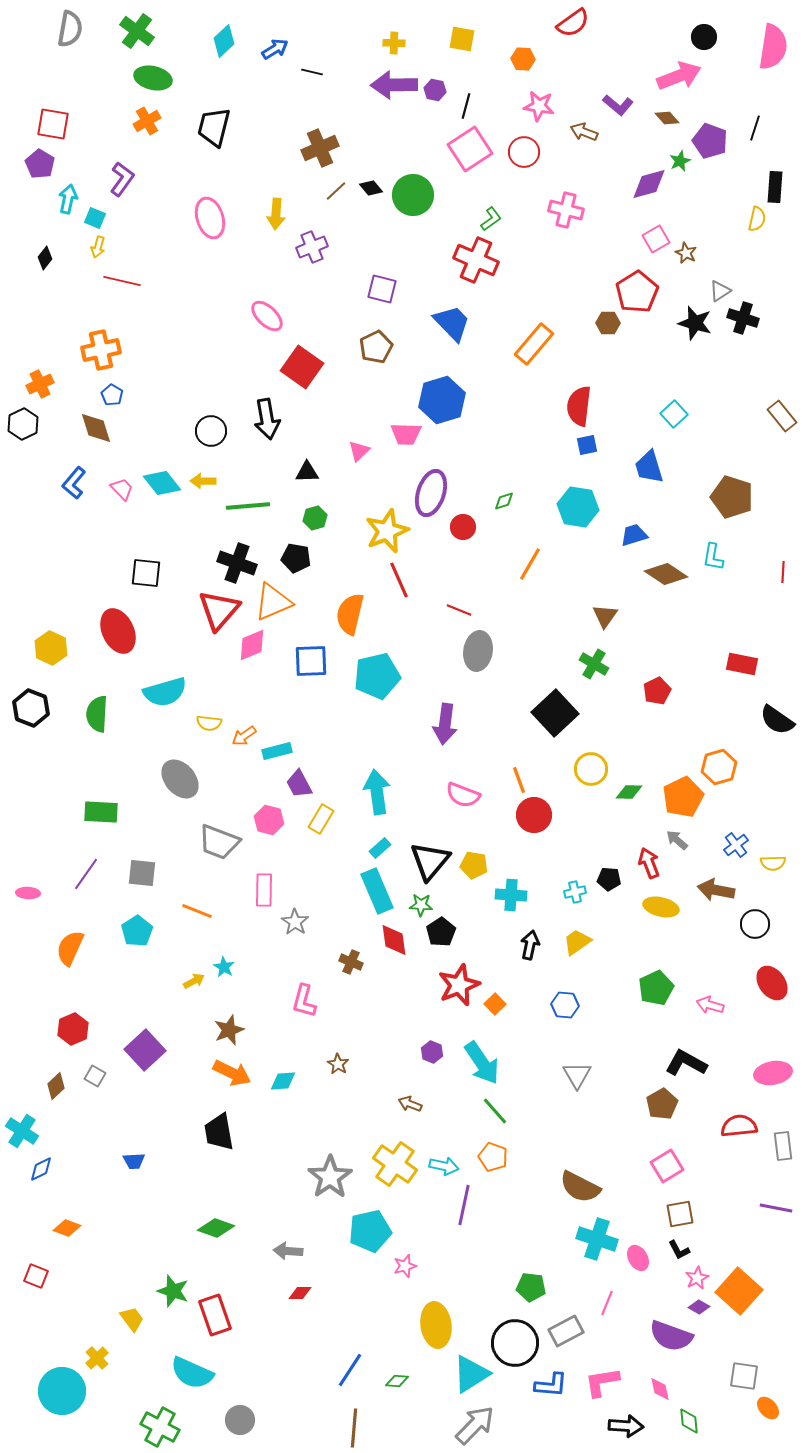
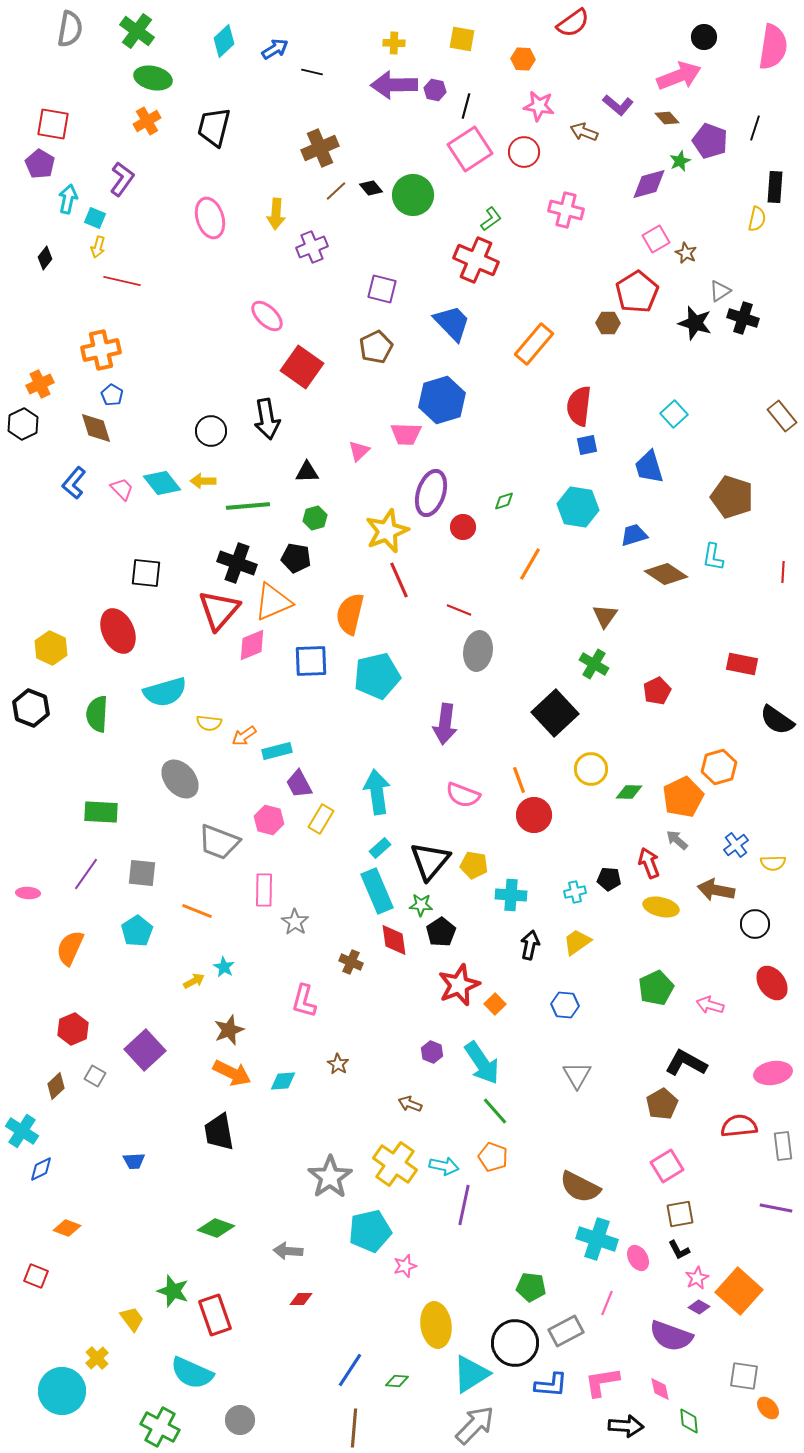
red diamond at (300, 1293): moved 1 px right, 6 px down
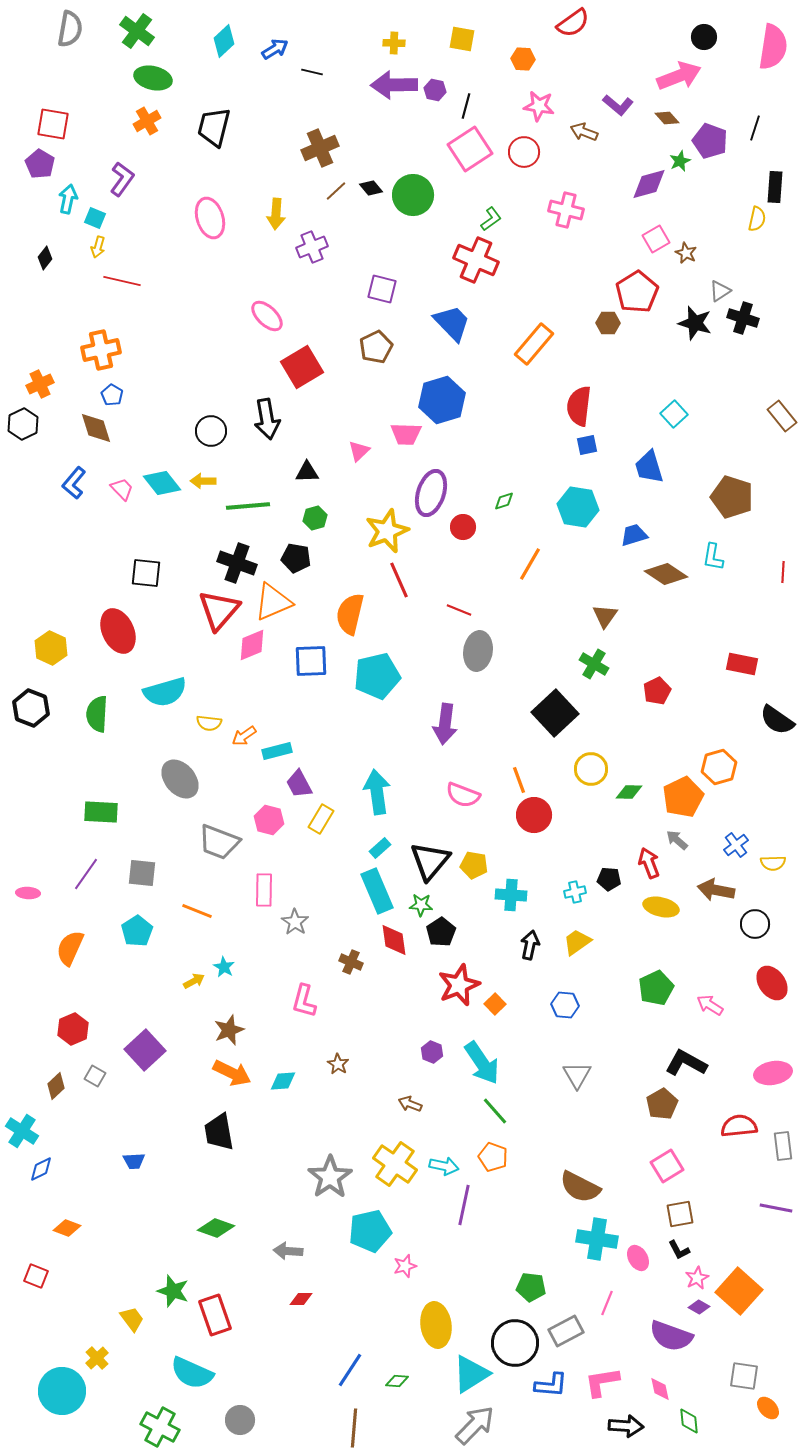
red square at (302, 367): rotated 24 degrees clockwise
pink arrow at (710, 1005): rotated 16 degrees clockwise
cyan cross at (597, 1239): rotated 9 degrees counterclockwise
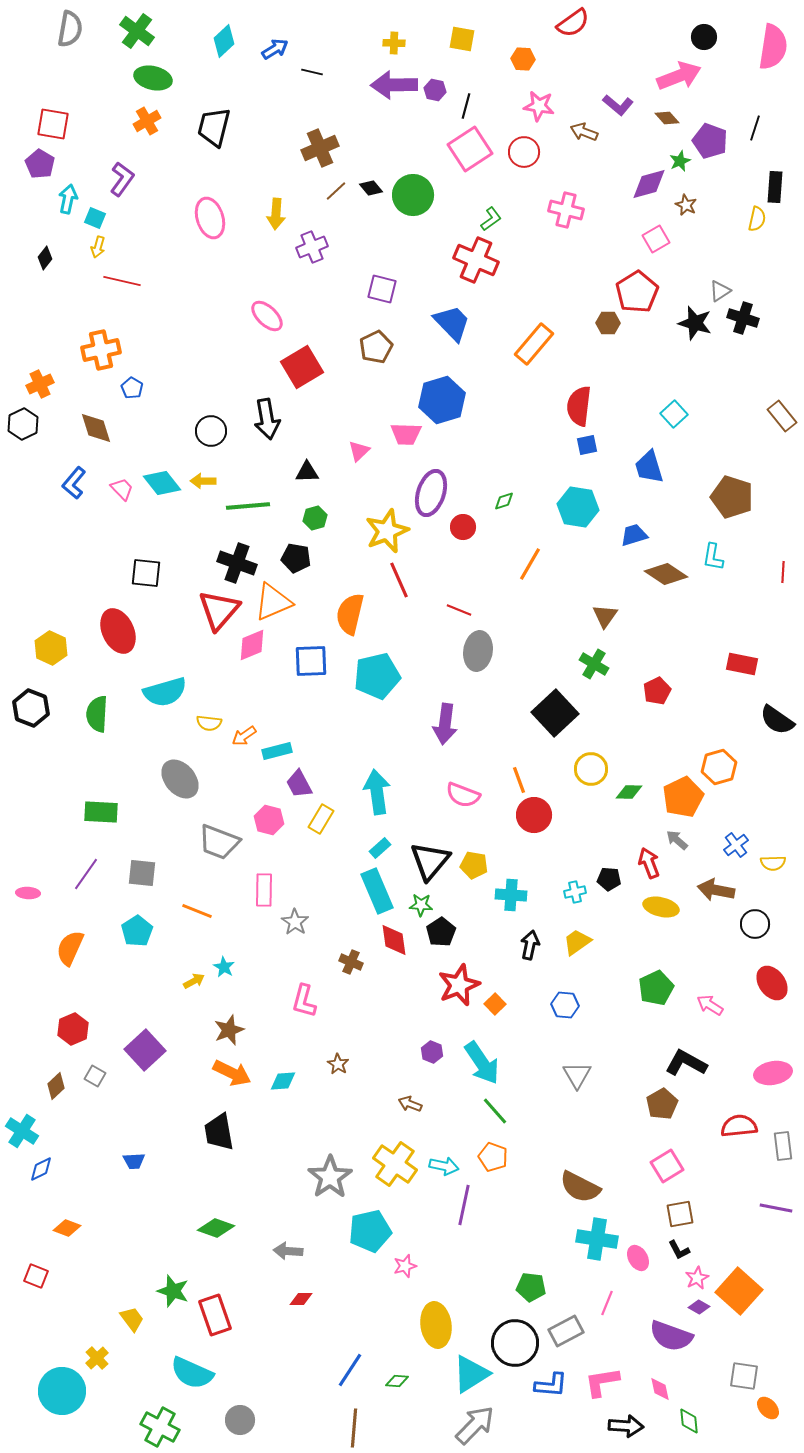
brown star at (686, 253): moved 48 px up
blue pentagon at (112, 395): moved 20 px right, 7 px up
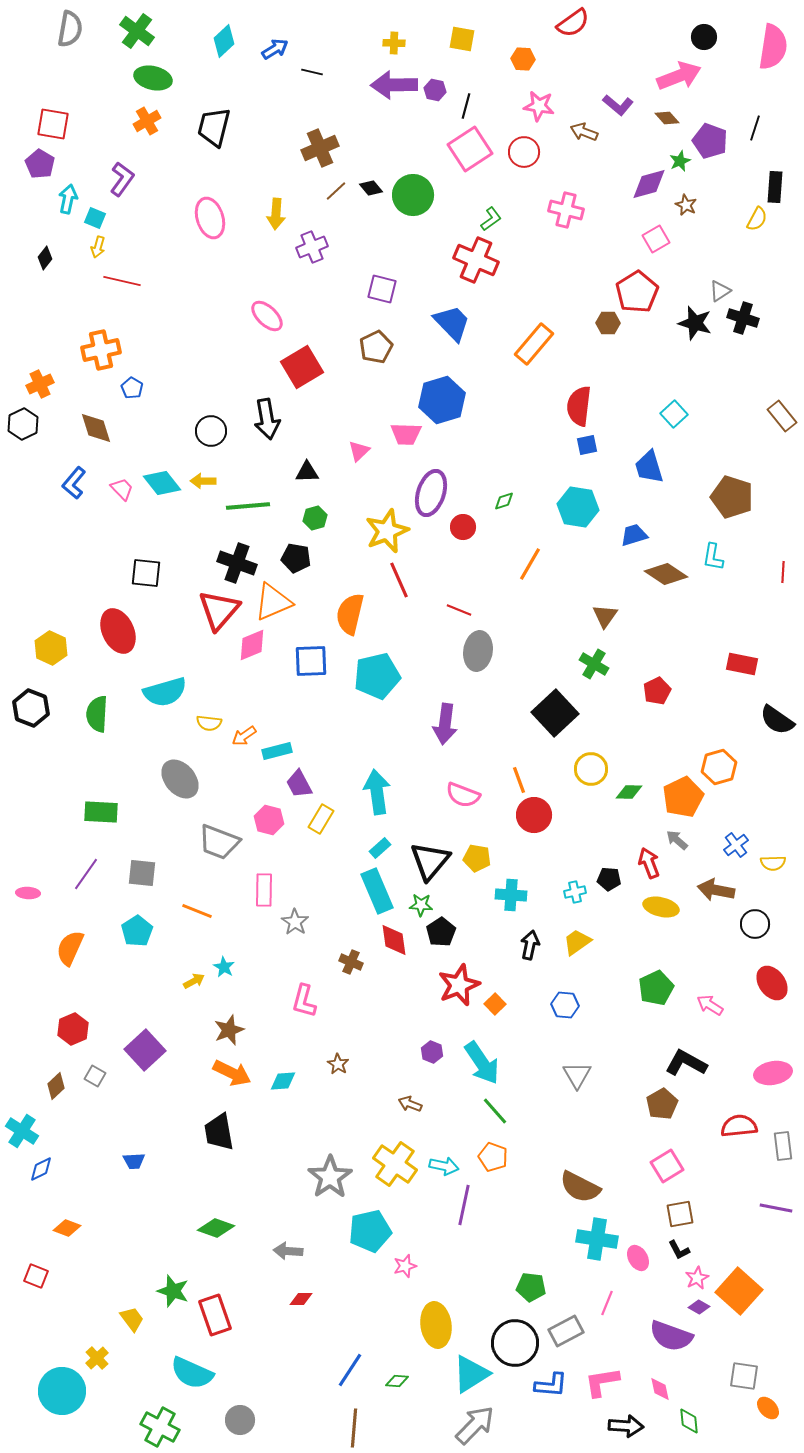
yellow semicircle at (757, 219): rotated 15 degrees clockwise
yellow pentagon at (474, 865): moved 3 px right, 7 px up
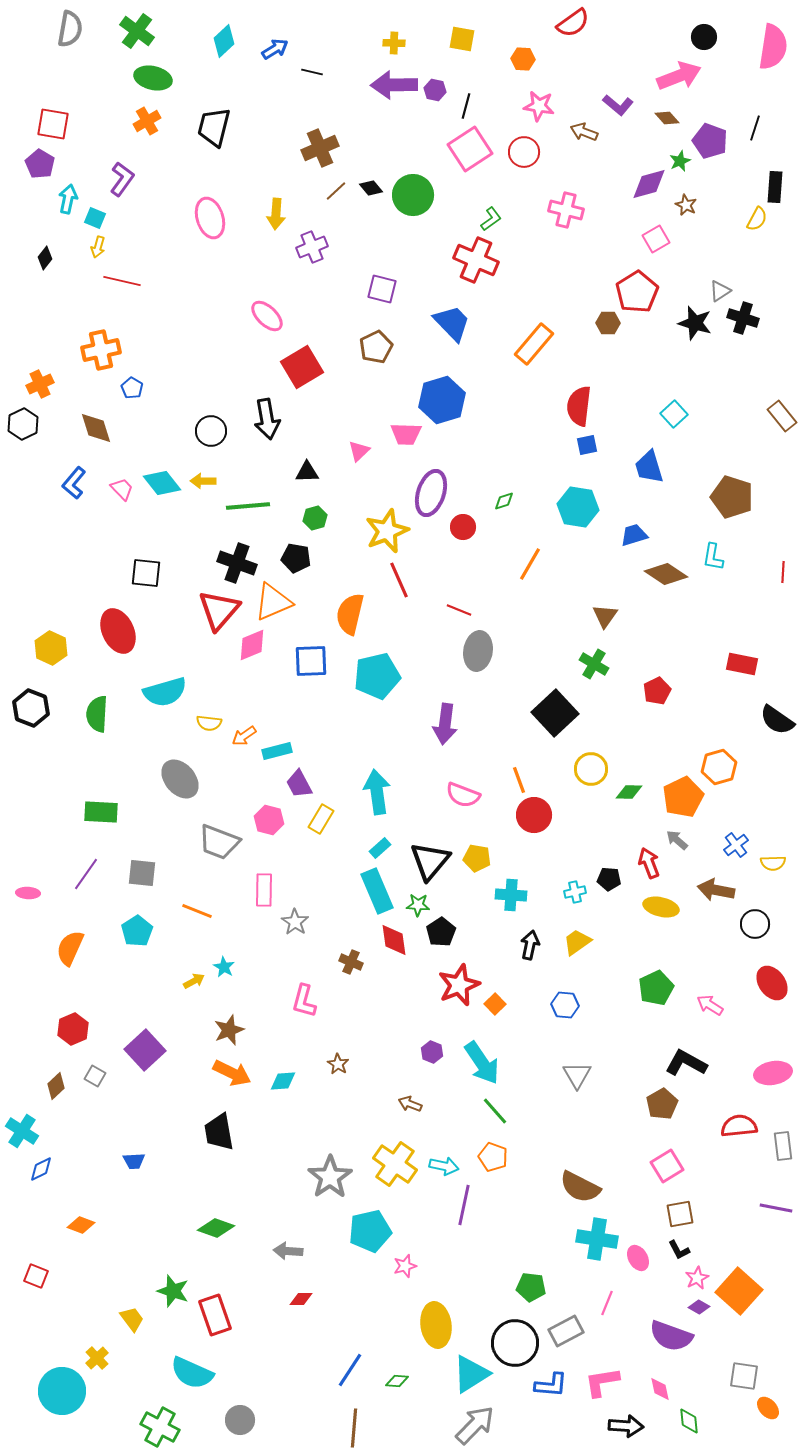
green star at (421, 905): moved 3 px left
orange diamond at (67, 1228): moved 14 px right, 3 px up
